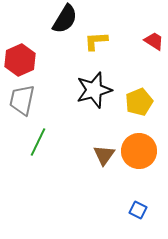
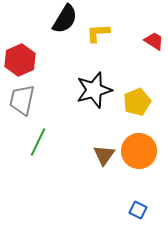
yellow L-shape: moved 2 px right, 8 px up
yellow pentagon: moved 2 px left
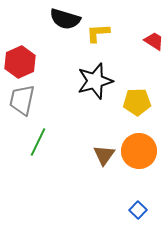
black semicircle: rotated 76 degrees clockwise
red hexagon: moved 2 px down
black star: moved 1 px right, 9 px up
yellow pentagon: rotated 20 degrees clockwise
blue square: rotated 18 degrees clockwise
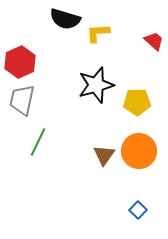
red trapezoid: rotated 10 degrees clockwise
black star: moved 1 px right, 4 px down
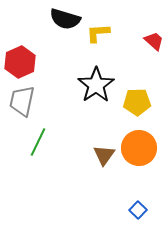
black star: rotated 18 degrees counterclockwise
gray trapezoid: moved 1 px down
orange circle: moved 3 px up
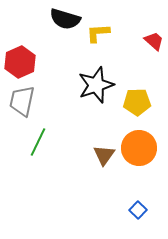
black star: rotated 15 degrees clockwise
